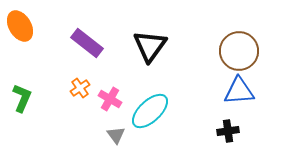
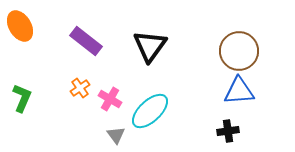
purple rectangle: moved 1 px left, 2 px up
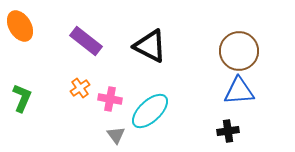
black triangle: rotated 39 degrees counterclockwise
pink cross: rotated 20 degrees counterclockwise
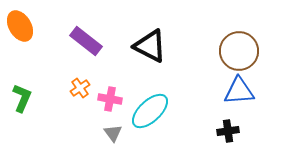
gray triangle: moved 3 px left, 2 px up
